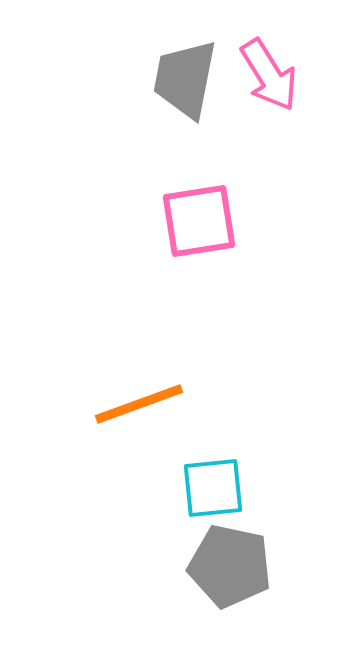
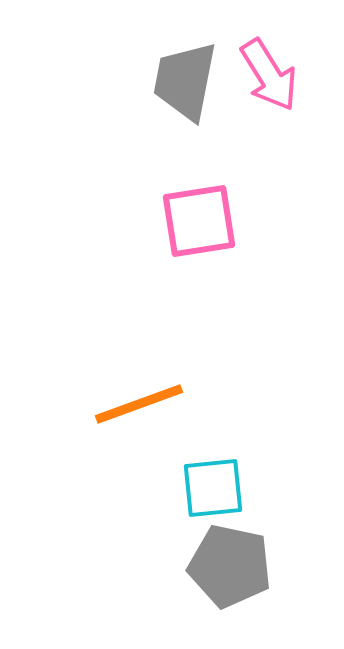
gray trapezoid: moved 2 px down
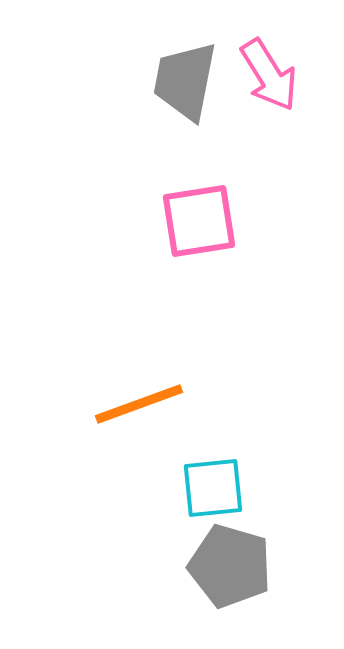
gray pentagon: rotated 4 degrees clockwise
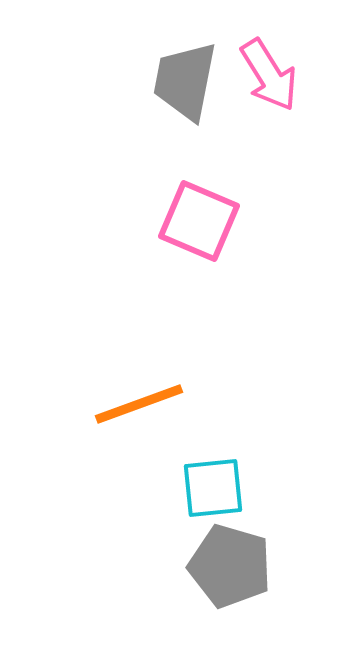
pink square: rotated 32 degrees clockwise
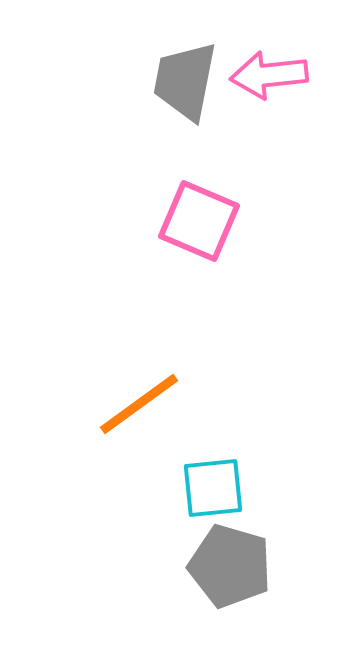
pink arrow: rotated 116 degrees clockwise
orange line: rotated 16 degrees counterclockwise
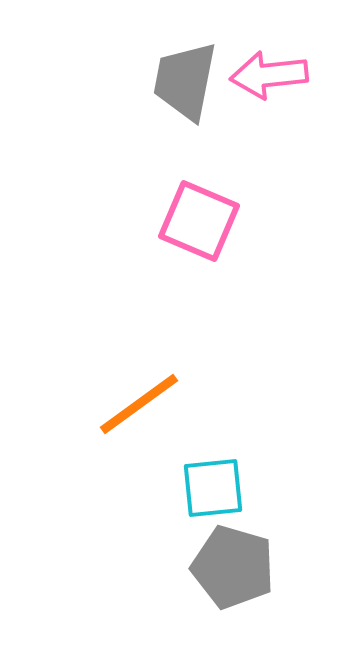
gray pentagon: moved 3 px right, 1 px down
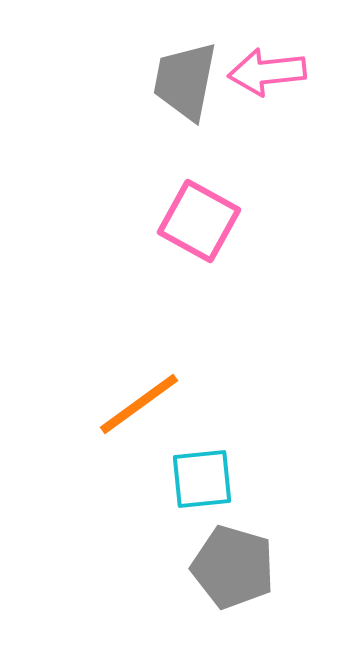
pink arrow: moved 2 px left, 3 px up
pink square: rotated 6 degrees clockwise
cyan square: moved 11 px left, 9 px up
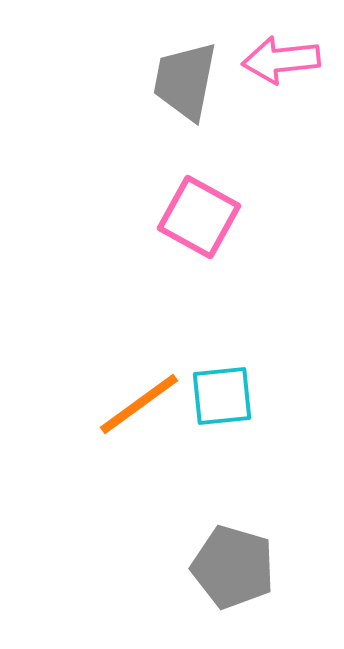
pink arrow: moved 14 px right, 12 px up
pink square: moved 4 px up
cyan square: moved 20 px right, 83 px up
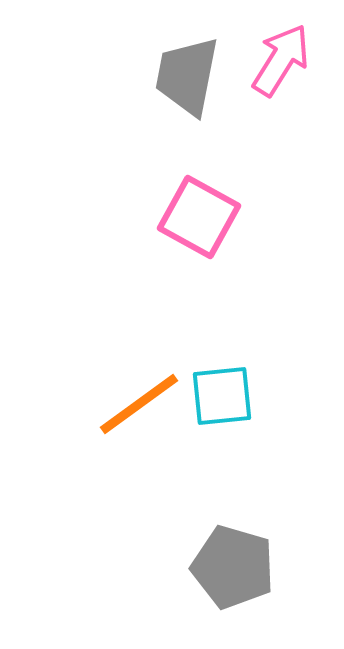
pink arrow: rotated 128 degrees clockwise
gray trapezoid: moved 2 px right, 5 px up
